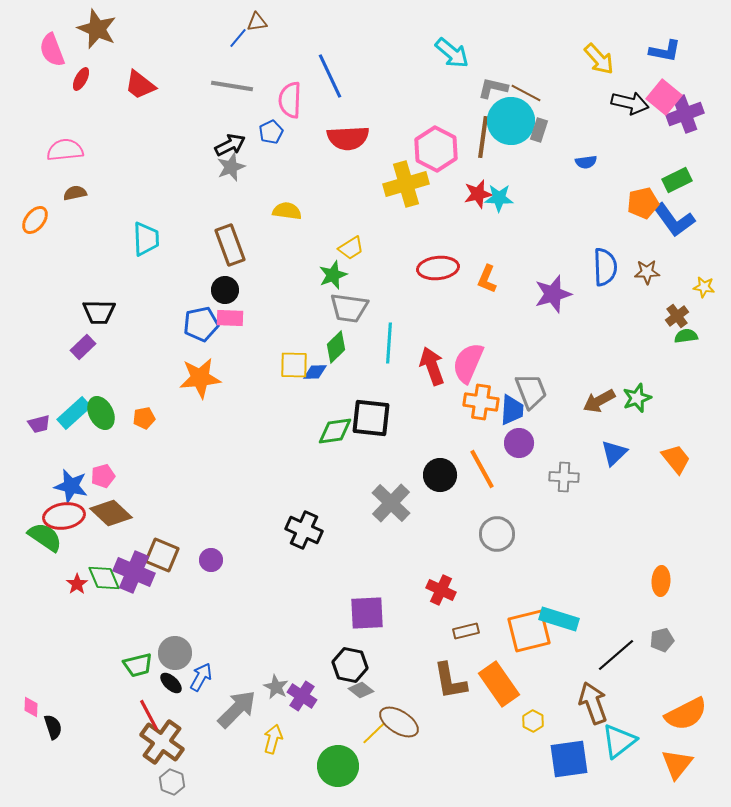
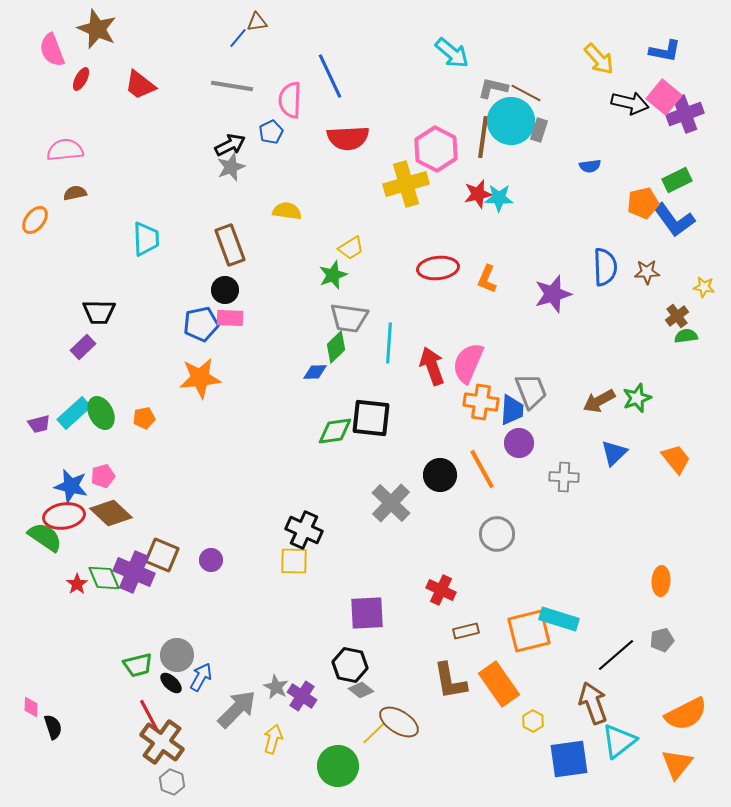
blue semicircle at (586, 162): moved 4 px right, 4 px down
gray trapezoid at (349, 308): moved 10 px down
yellow square at (294, 365): moved 196 px down
gray circle at (175, 653): moved 2 px right, 2 px down
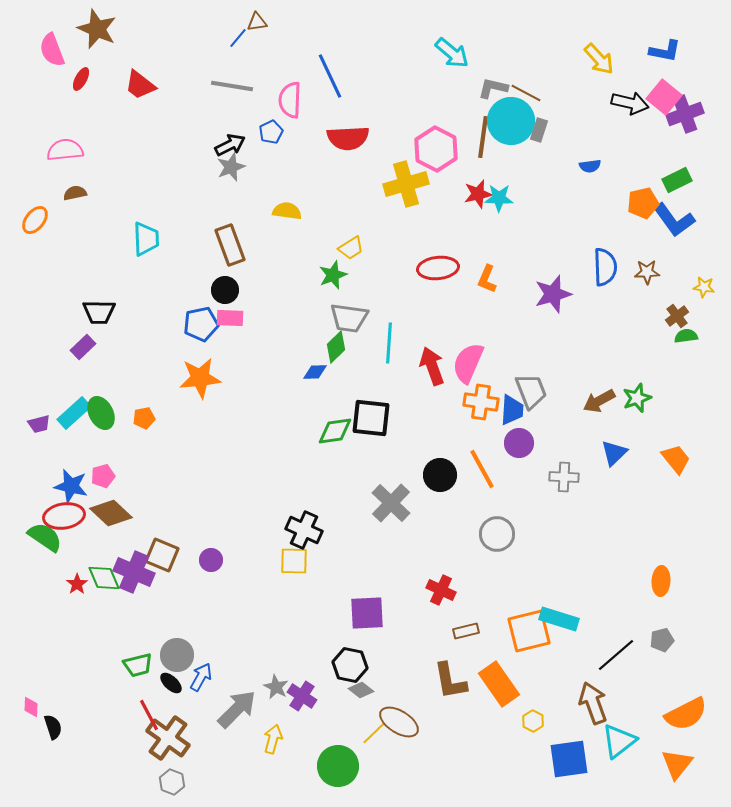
brown cross at (162, 742): moved 6 px right, 4 px up
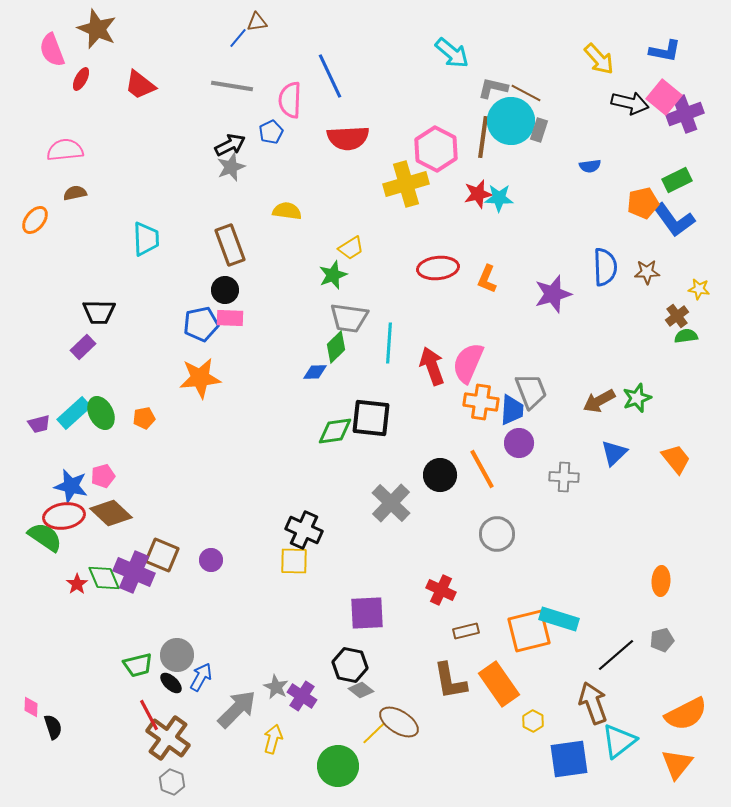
yellow star at (704, 287): moved 5 px left, 2 px down
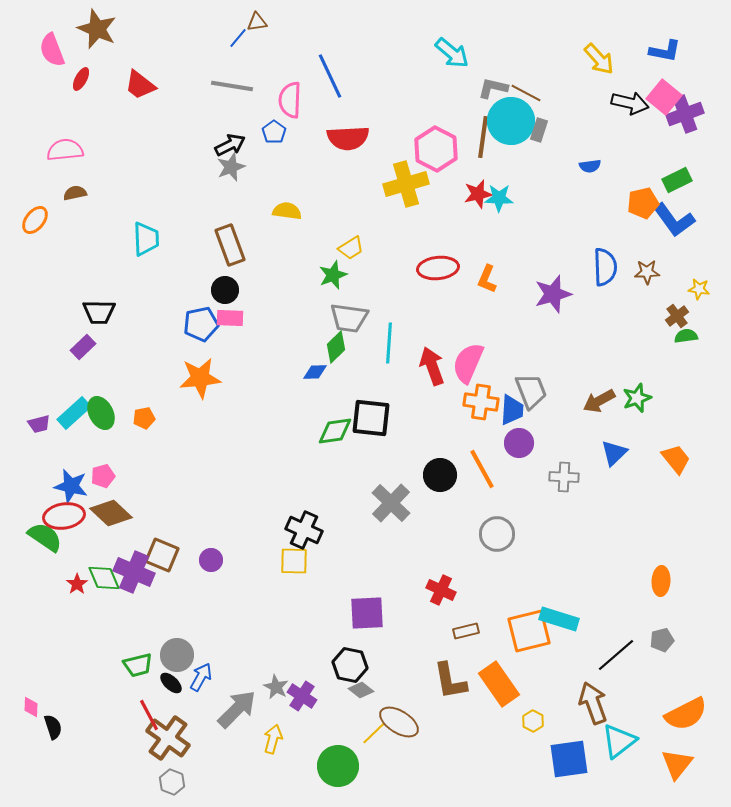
blue pentagon at (271, 132): moved 3 px right; rotated 10 degrees counterclockwise
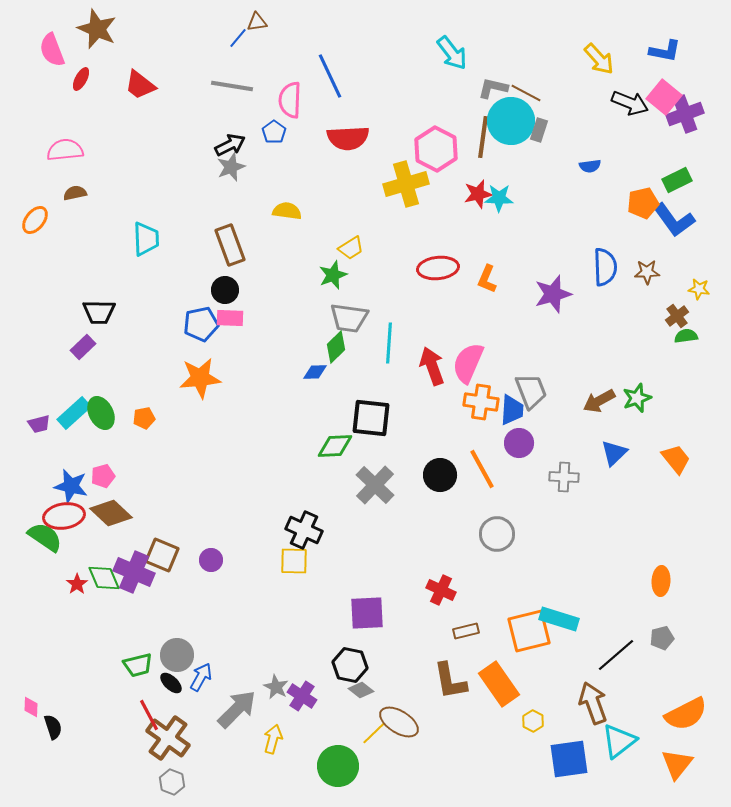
cyan arrow at (452, 53): rotated 12 degrees clockwise
black arrow at (630, 103): rotated 9 degrees clockwise
green diamond at (335, 431): moved 15 px down; rotated 6 degrees clockwise
gray cross at (391, 503): moved 16 px left, 18 px up
gray pentagon at (662, 640): moved 2 px up
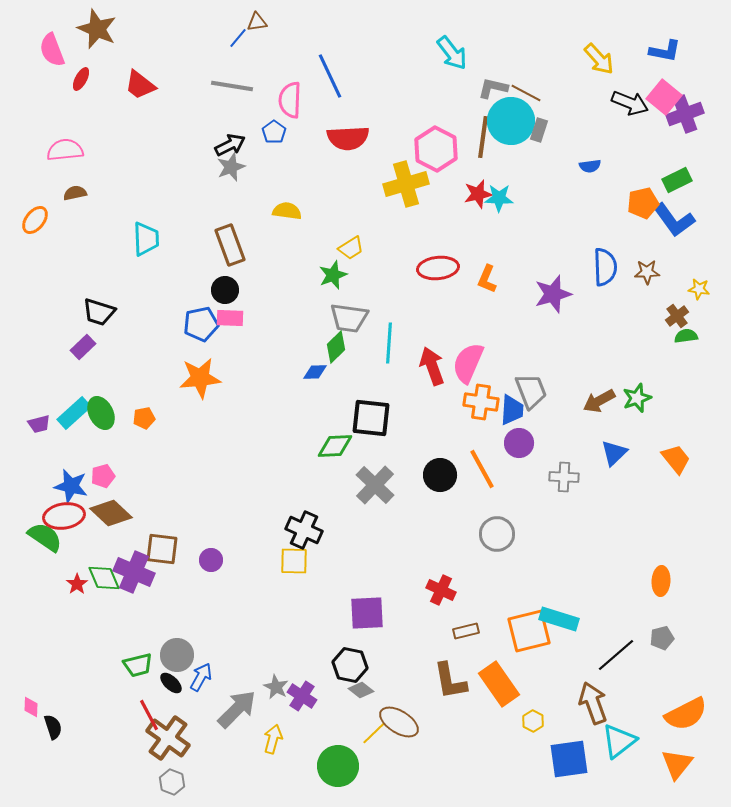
black trapezoid at (99, 312): rotated 16 degrees clockwise
brown square at (162, 555): moved 6 px up; rotated 16 degrees counterclockwise
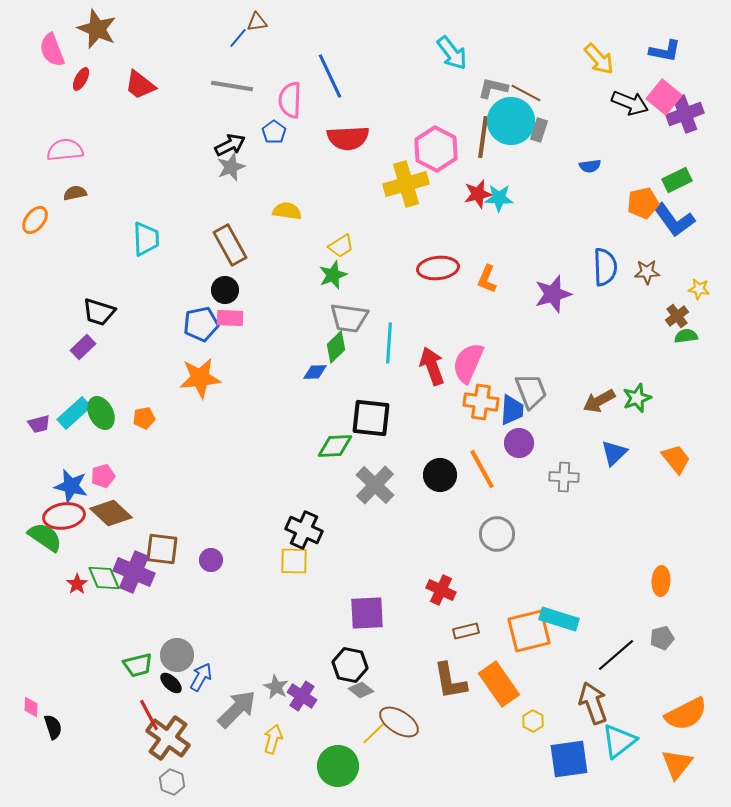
brown rectangle at (230, 245): rotated 9 degrees counterclockwise
yellow trapezoid at (351, 248): moved 10 px left, 2 px up
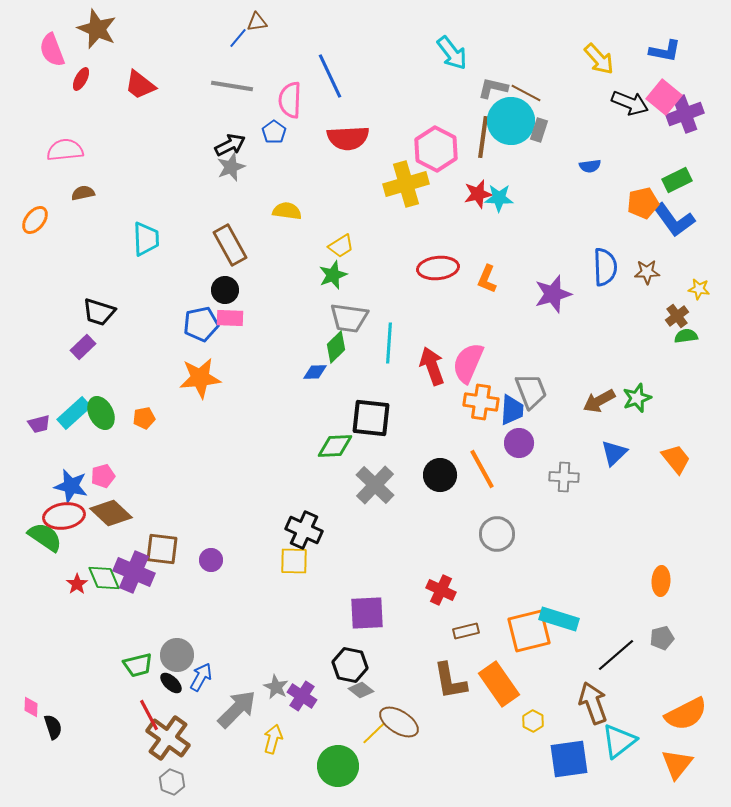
brown semicircle at (75, 193): moved 8 px right
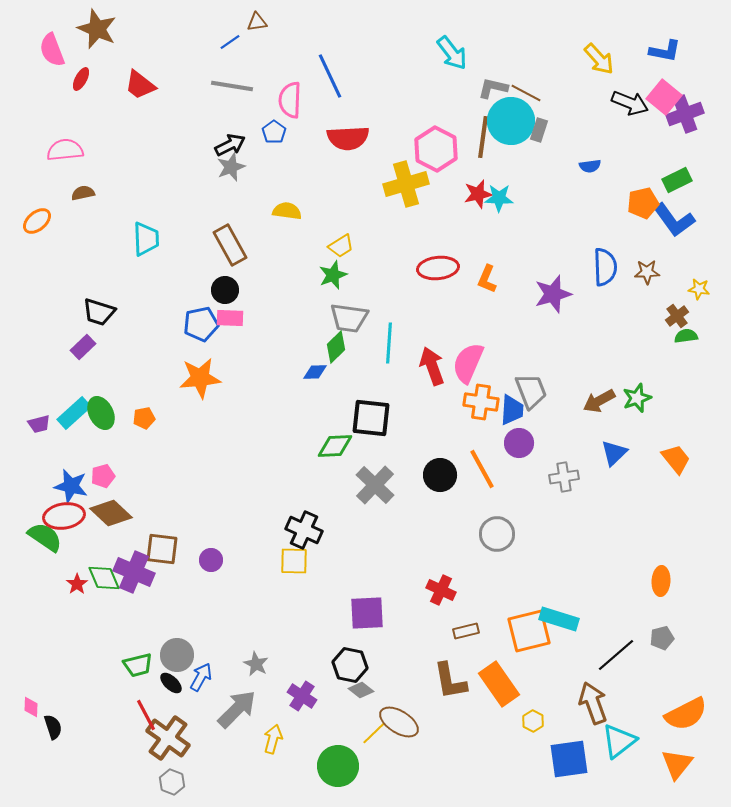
blue line at (238, 38): moved 8 px left, 4 px down; rotated 15 degrees clockwise
orange ellipse at (35, 220): moved 2 px right, 1 px down; rotated 12 degrees clockwise
gray cross at (564, 477): rotated 12 degrees counterclockwise
gray star at (276, 687): moved 20 px left, 23 px up
red line at (149, 715): moved 3 px left
